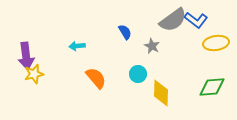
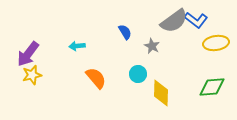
gray semicircle: moved 1 px right, 1 px down
purple arrow: moved 2 px right, 2 px up; rotated 44 degrees clockwise
yellow star: moved 2 px left, 1 px down
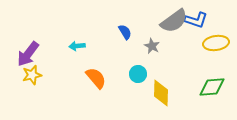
blue L-shape: rotated 20 degrees counterclockwise
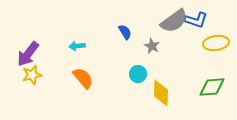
orange semicircle: moved 13 px left
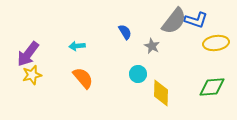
gray semicircle: rotated 16 degrees counterclockwise
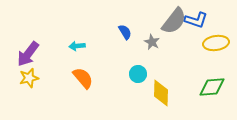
gray star: moved 4 px up
yellow star: moved 3 px left, 3 px down
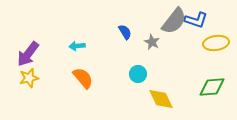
yellow diamond: moved 6 px down; rotated 28 degrees counterclockwise
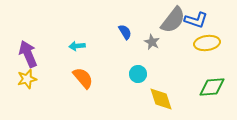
gray semicircle: moved 1 px left, 1 px up
yellow ellipse: moved 9 px left
purple arrow: rotated 120 degrees clockwise
yellow star: moved 2 px left, 1 px down
yellow diamond: rotated 8 degrees clockwise
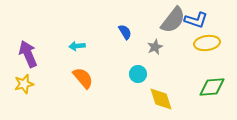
gray star: moved 3 px right, 5 px down; rotated 21 degrees clockwise
yellow star: moved 3 px left, 5 px down
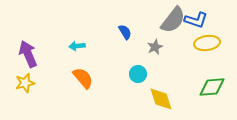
yellow star: moved 1 px right, 1 px up
